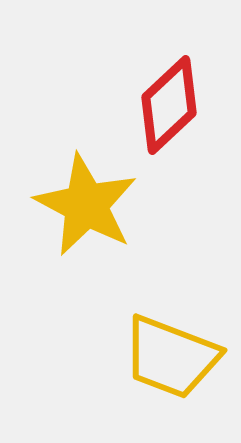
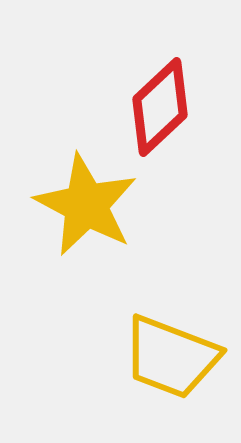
red diamond: moved 9 px left, 2 px down
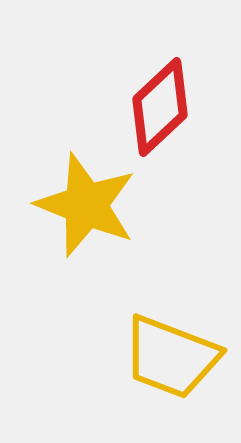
yellow star: rotated 6 degrees counterclockwise
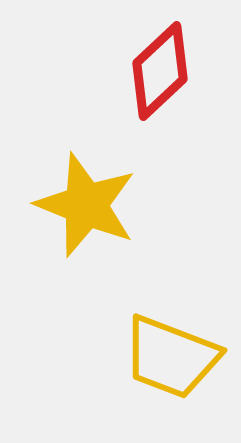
red diamond: moved 36 px up
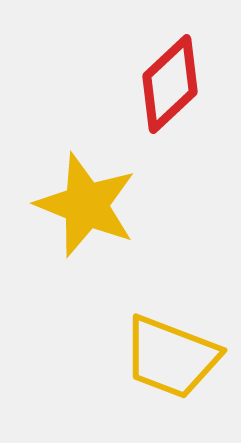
red diamond: moved 10 px right, 13 px down
